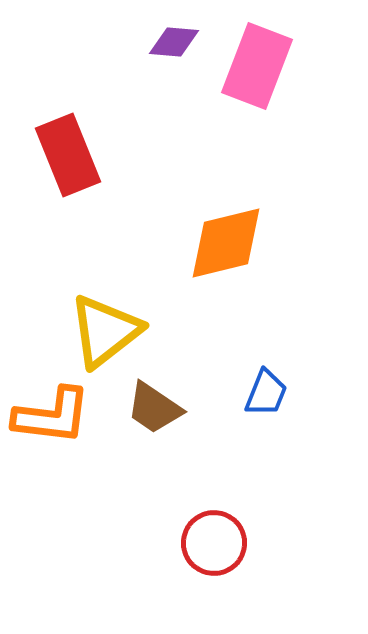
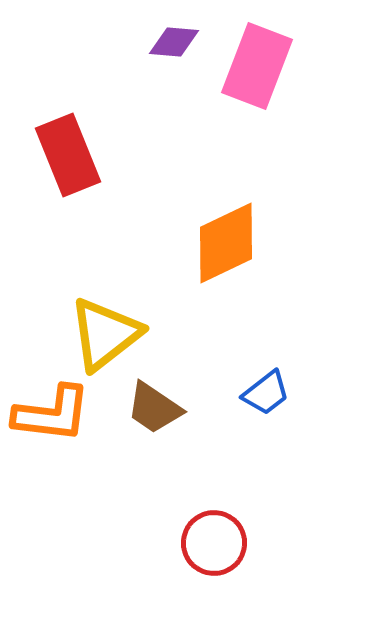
orange diamond: rotated 12 degrees counterclockwise
yellow triangle: moved 3 px down
blue trapezoid: rotated 30 degrees clockwise
orange L-shape: moved 2 px up
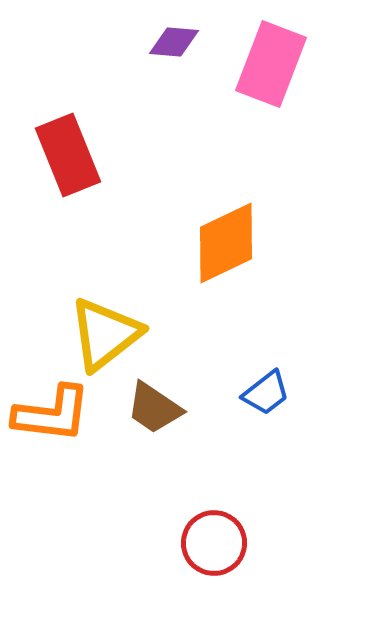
pink rectangle: moved 14 px right, 2 px up
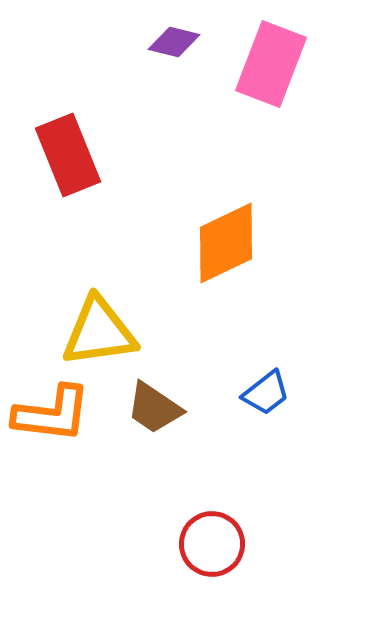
purple diamond: rotated 9 degrees clockwise
yellow triangle: moved 6 px left, 2 px up; rotated 30 degrees clockwise
red circle: moved 2 px left, 1 px down
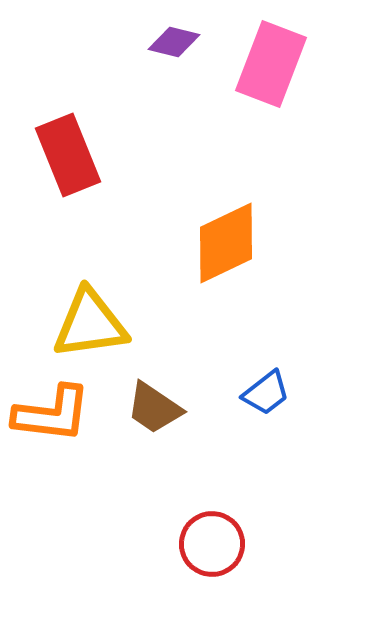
yellow triangle: moved 9 px left, 8 px up
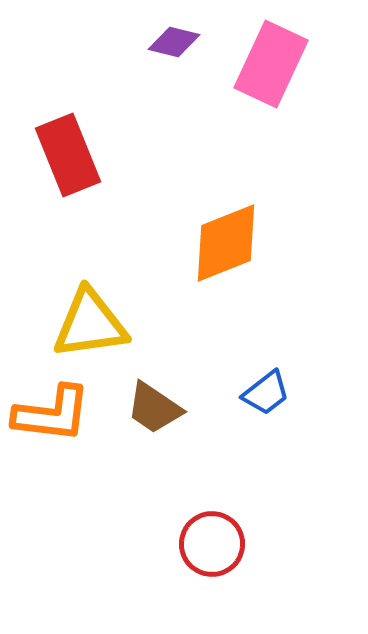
pink rectangle: rotated 4 degrees clockwise
orange diamond: rotated 4 degrees clockwise
